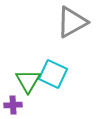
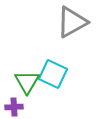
green triangle: moved 1 px left, 1 px down
purple cross: moved 1 px right, 2 px down
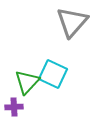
gray triangle: rotated 20 degrees counterclockwise
green triangle: rotated 12 degrees clockwise
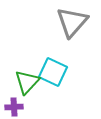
cyan square: moved 2 px up
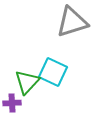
gray triangle: rotated 32 degrees clockwise
purple cross: moved 2 px left, 4 px up
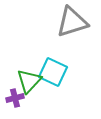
green triangle: moved 2 px right, 1 px up
purple cross: moved 3 px right, 5 px up; rotated 12 degrees counterclockwise
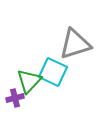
gray triangle: moved 3 px right, 22 px down
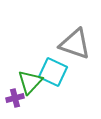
gray triangle: rotated 36 degrees clockwise
green triangle: moved 1 px right, 1 px down
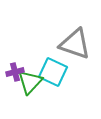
purple cross: moved 26 px up
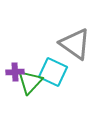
gray triangle: rotated 16 degrees clockwise
purple cross: rotated 12 degrees clockwise
